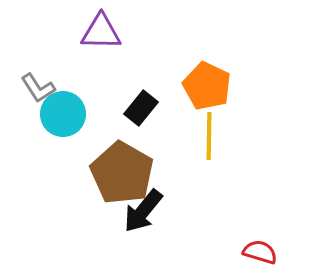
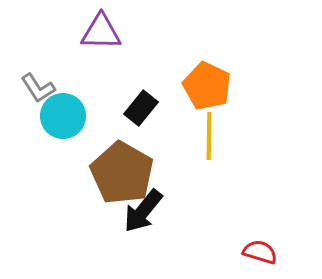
cyan circle: moved 2 px down
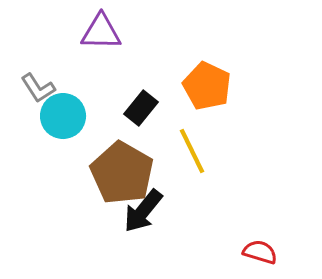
yellow line: moved 17 px left, 15 px down; rotated 27 degrees counterclockwise
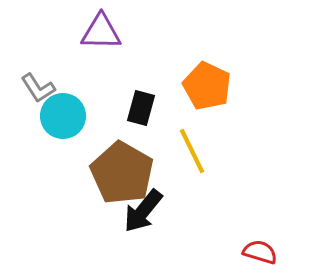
black rectangle: rotated 24 degrees counterclockwise
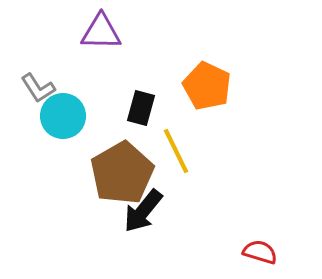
yellow line: moved 16 px left
brown pentagon: rotated 12 degrees clockwise
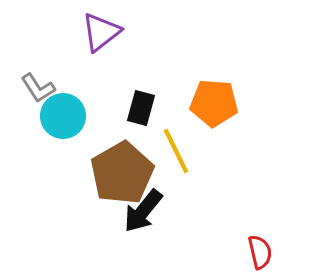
purple triangle: rotated 39 degrees counterclockwise
orange pentagon: moved 7 px right, 17 px down; rotated 21 degrees counterclockwise
red semicircle: rotated 60 degrees clockwise
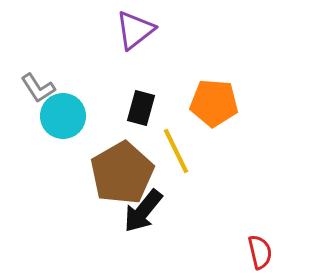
purple triangle: moved 34 px right, 2 px up
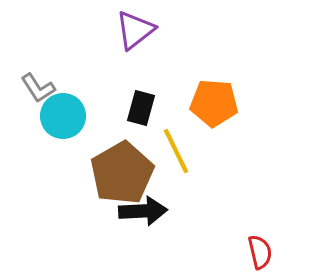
black arrow: rotated 132 degrees counterclockwise
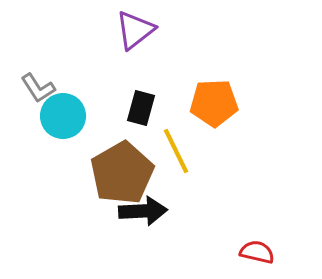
orange pentagon: rotated 6 degrees counterclockwise
red semicircle: moved 3 px left; rotated 64 degrees counterclockwise
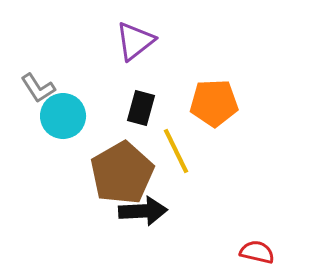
purple triangle: moved 11 px down
